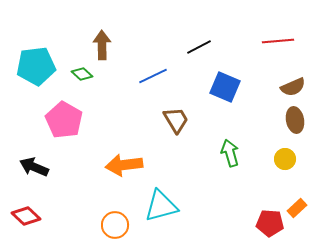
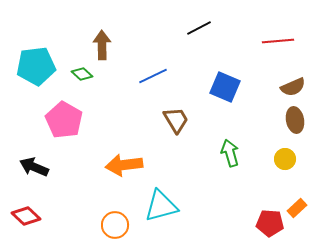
black line: moved 19 px up
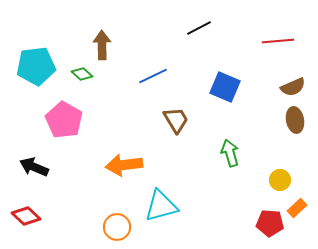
yellow circle: moved 5 px left, 21 px down
orange circle: moved 2 px right, 2 px down
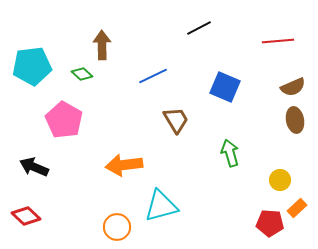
cyan pentagon: moved 4 px left
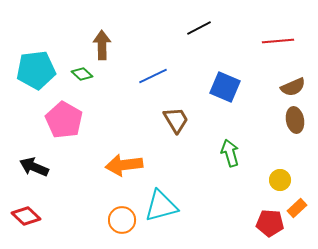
cyan pentagon: moved 4 px right, 4 px down
orange circle: moved 5 px right, 7 px up
